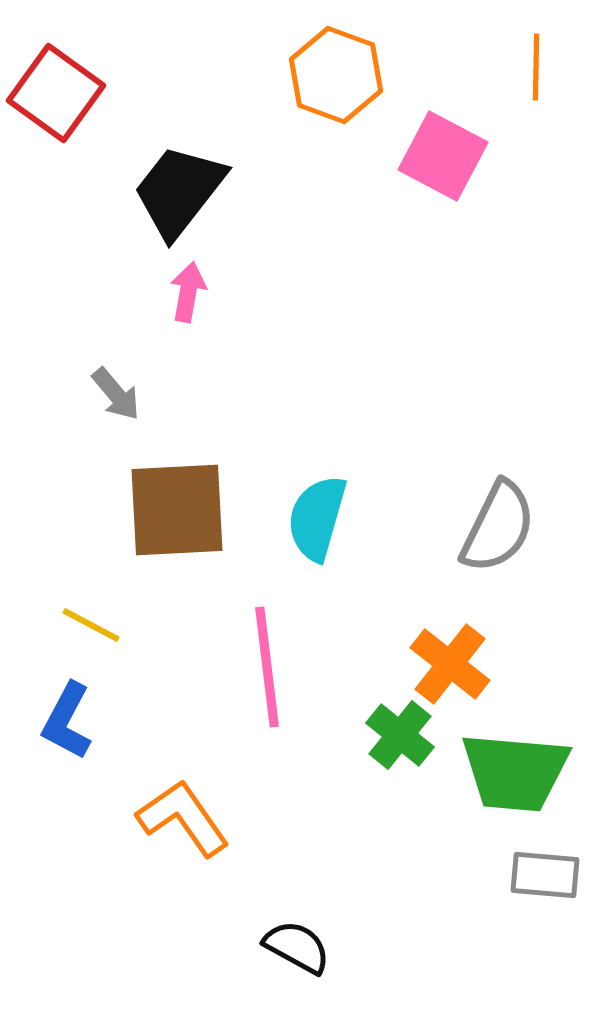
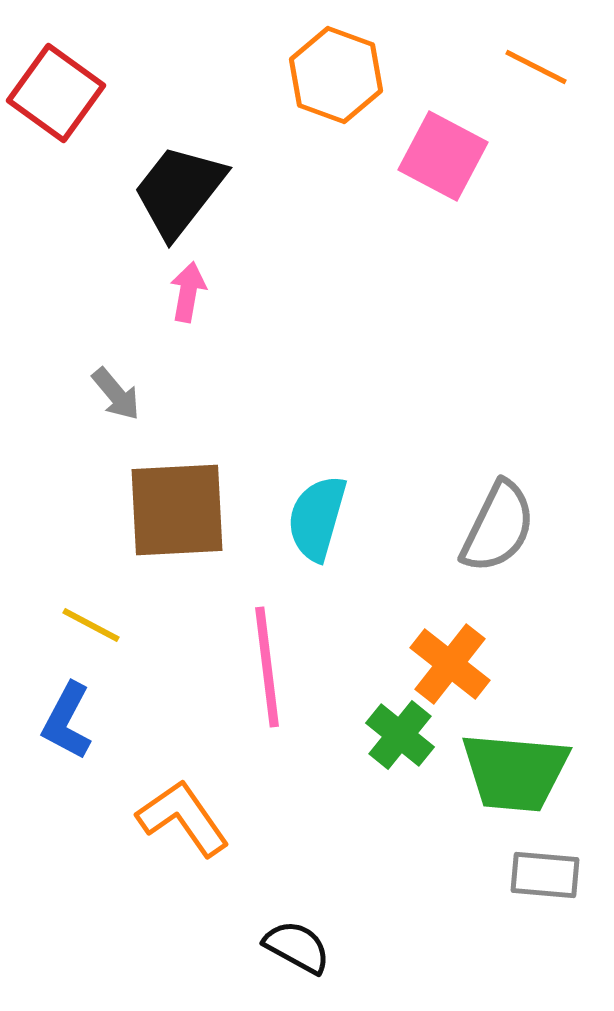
orange line: rotated 64 degrees counterclockwise
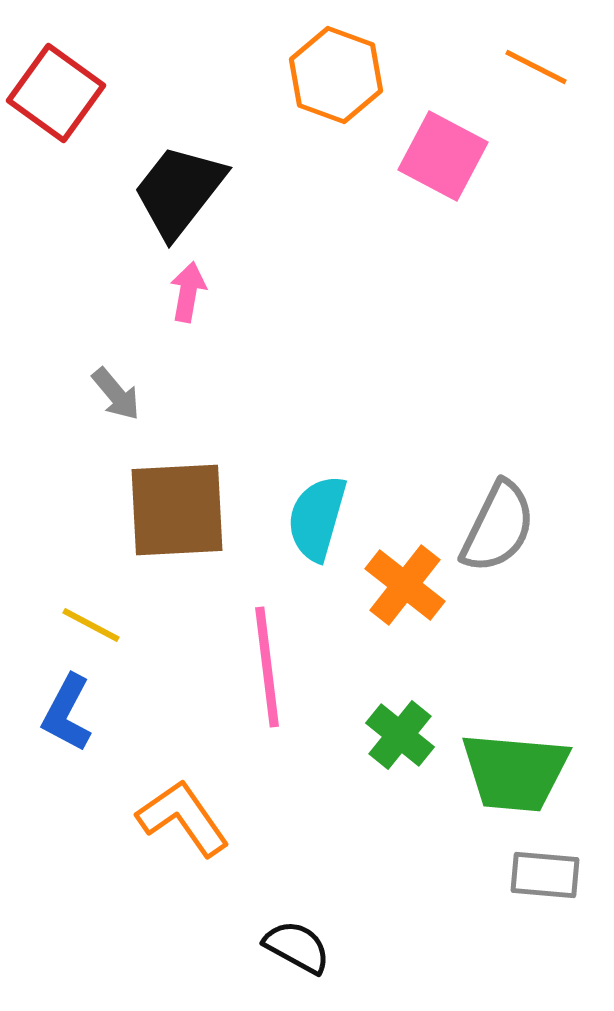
orange cross: moved 45 px left, 79 px up
blue L-shape: moved 8 px up
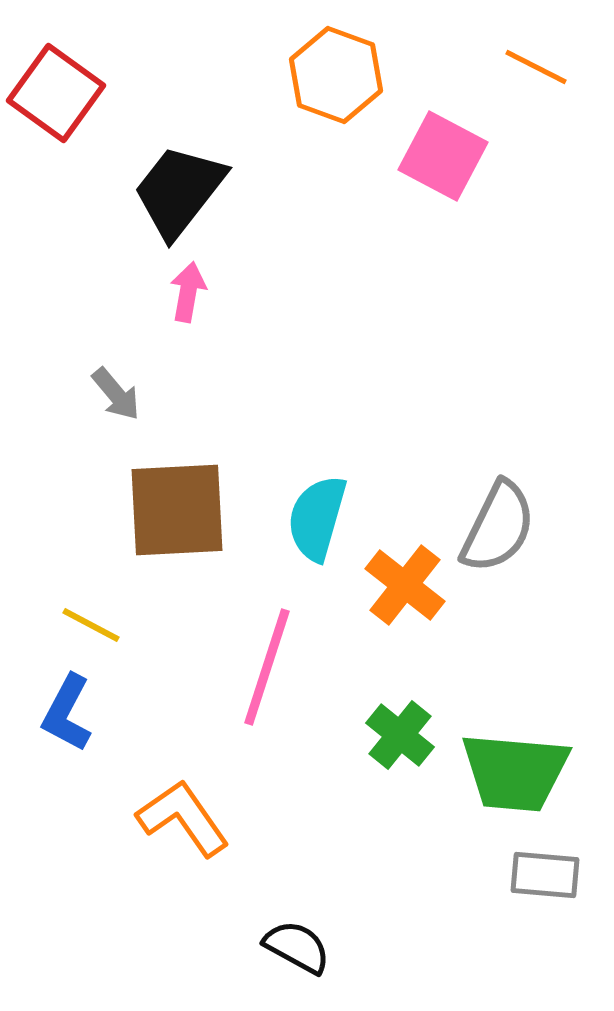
pink line: rotated 25 degrees clockwise
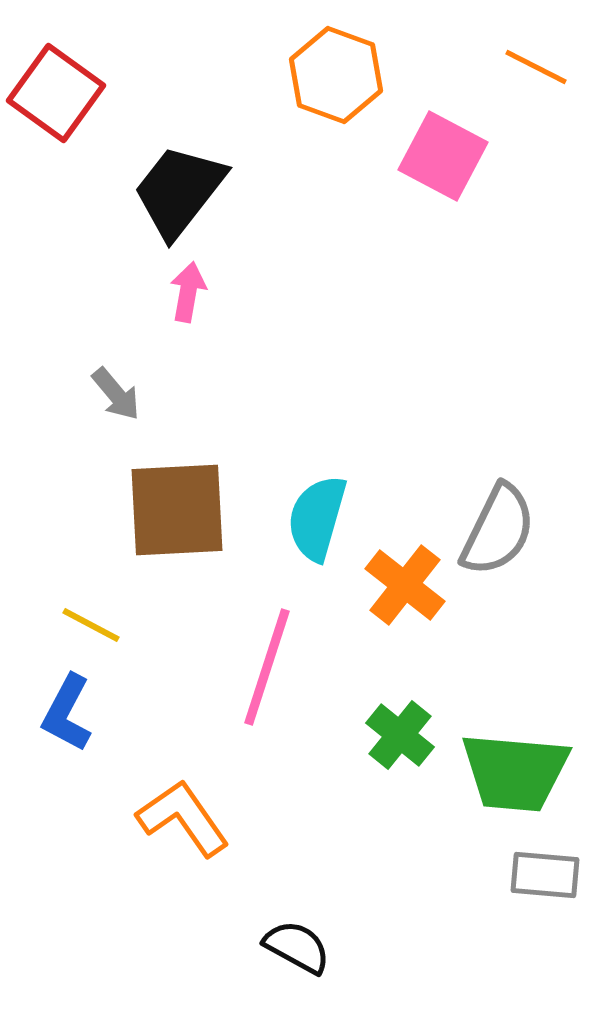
gray semicircle: moved 3 px down
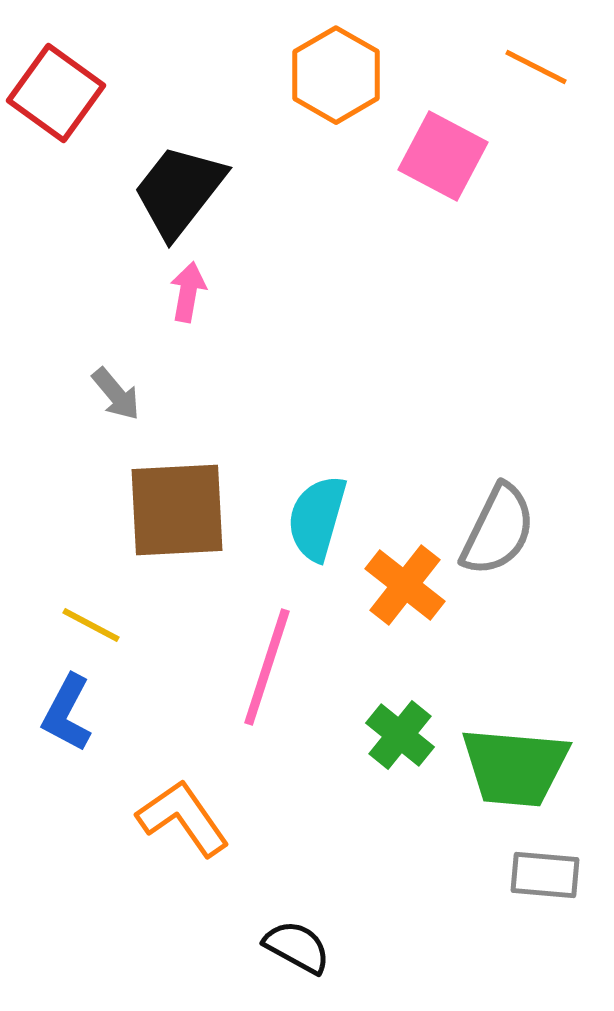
orange hexagon: rotated 10 degrees clockwise
green trapezoid: moved 5 px up
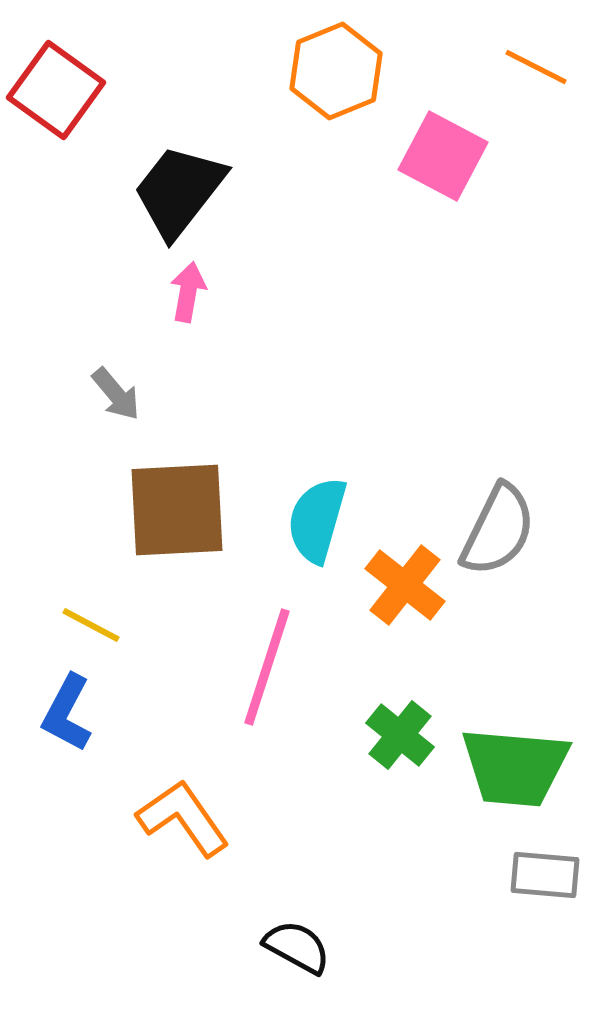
orange hexagon: moved 4 px up; rotated 8 degrees clockwise
red square: moved 3 px up
cyan semicircle: moved 2 px down
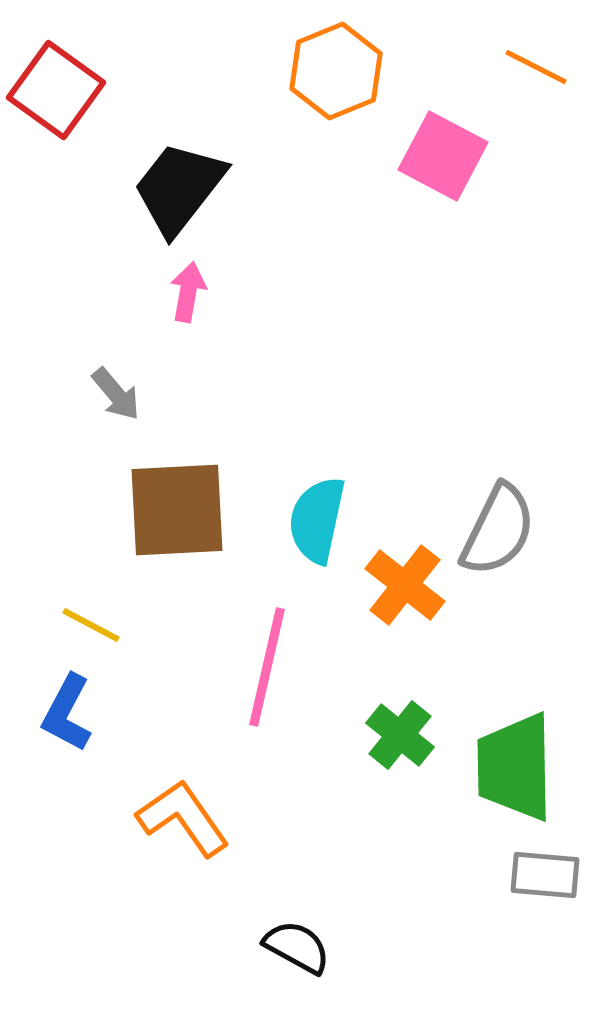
black trapezoid: moved 3 px up
cyan semicircle: rotated 4 degrees counterclockwise
pink line: rotated 5 degrees counterclockwise
green trapezoid: rotated 84 degrees clockwise
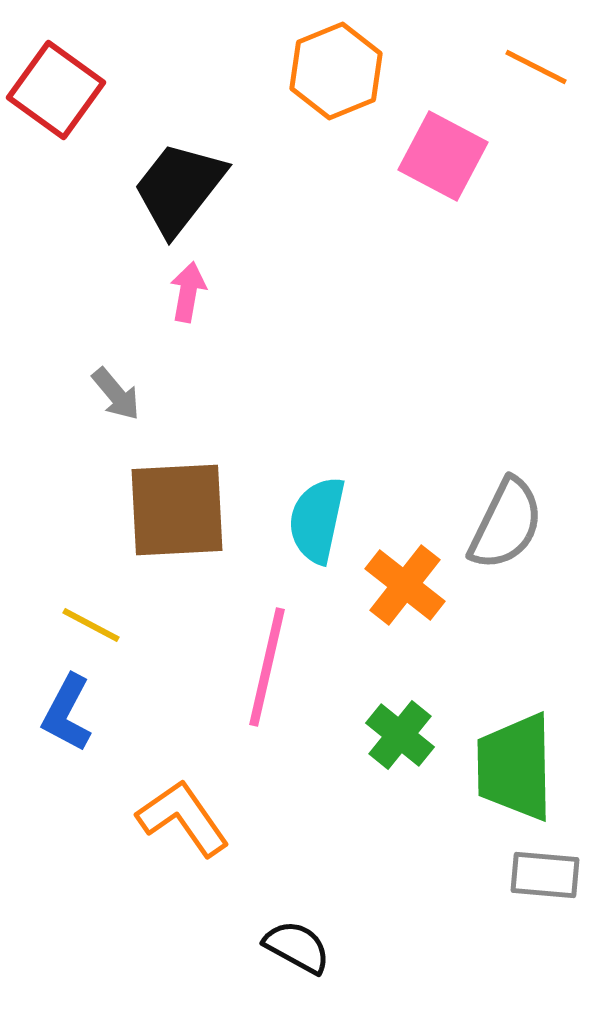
gray semicircle: moved 8 px right, 6 px up
